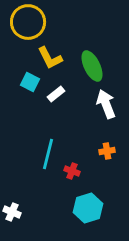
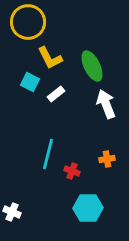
orange cross: moved 8 px down
cyan hexagon: rotated 16 degrees clockwise
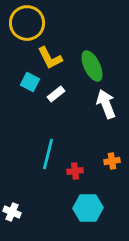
yellow circle: moved 1 px left, 1 px down
orange cross: moved 5 px right, 2 px down
red cross: moved 3 px right; rotated 28 degrees counterclockwise
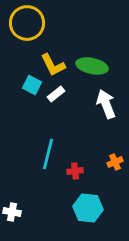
yellow L-shape: moved 3 px right, 7 px down
green ellipse: rotated 52 degrees counterclockwise
cyan square: moved 2 px right, 3 px down
orange cross: moved 3 px right, 1 px down; rotated 14 degrees counterclockwise
cyan hexagon: rotated 8 degrees clockwise
white cross: rotated 12 degrees counterclockwise
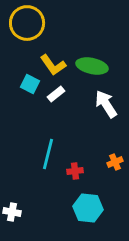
yellow L-shape: rotated 8 degrees counterclockwise
cyan square: moved 2 px left, 1 px up
white arrow: rotated 12 degrees counterclockwise
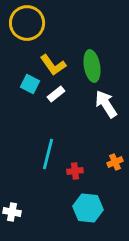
green ellipse: rotated 68 degrees clockwise
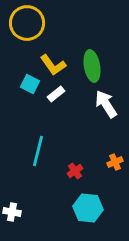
cyan line: moved 10 px left, 3 px up
red cross: rotated 28 degrees counterclockwise
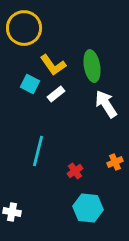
yellow circle: moved 3 px left, 5 px down
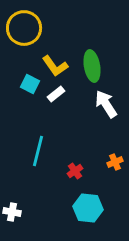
yellow L-shape: moved 2 px right, 1 px down
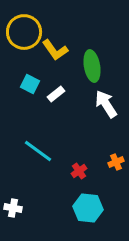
yellow circle: moved 4 px down
yellow L-shape: moved 16 px up
cyan line: rotated 68 degrees counterclockwise
orange cross: moved 1 px right
red cross: moved 4 px right
white cross: moved 1 px right, 4 px up
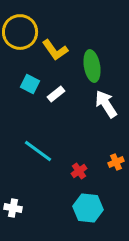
yellow circle: moved 4 px left
